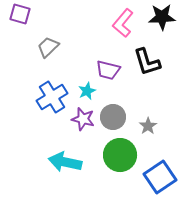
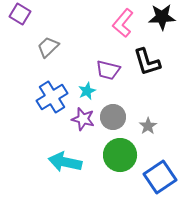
purple square: rotated 15 degrees clockwise
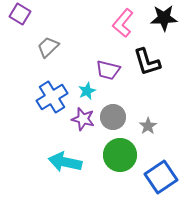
black star: moved 2 px right, 1 px down
blue square: moved 1 px right
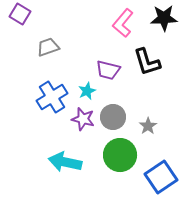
gray trapezoid: rotated 25 degrees clockwise
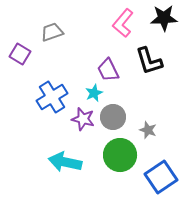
purple square: moved 40 px down
gray trapezoid: moved 4 px right, 15 px up
black L-shape: moved 2 px right, 1 px up
purple trapezoid: rotated 50 degrees clockwise
cyan star: moved 7 px right, 2 px down
gray star: moved 4 px down; rotated 18 degrees counterclockwise
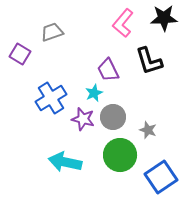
blue cross: moved 1 px left, 1 px down
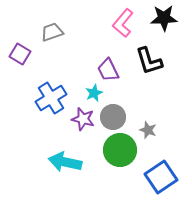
green circle: moved 5 px up
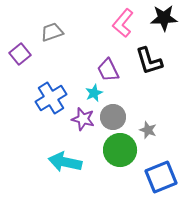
purple square: rotated 20 degrees clockwise
blue square: rotated 12 degrees clockwise
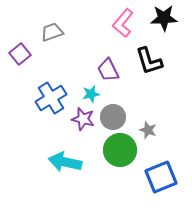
cyan star: moved 3 px left, 1 px down; rotated 12 degrees clockwise
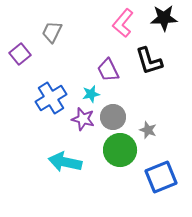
gray trapezoid: rotated 45 degrees counterclockwise
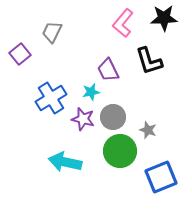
cyan star: moved 2 px up
green circle: moved 1 px down
